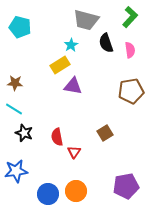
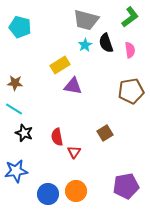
green L-shape: rotated 10 degrees clockwise
cyan star: moved 14 px right
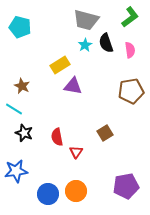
brown star: moved 7 px right, 3 px down; rotated 21 degrees clockwise
red triangle: moved 2 px right
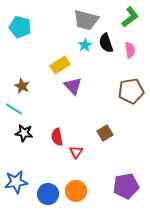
purple triangle: rotated 36 degrees clockwise
black star: rotated 12 degrees counterclockwise
blue star: moved 11 px down
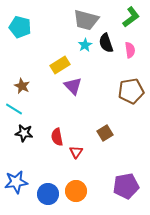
green L-shape: moved 1 px right
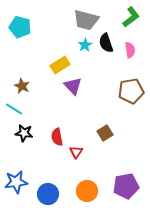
orange circle: moved 11 px right
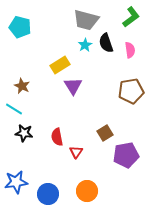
purple triangle: rotated 12 degrees clockwise
purple pentagon: moved 31 px up
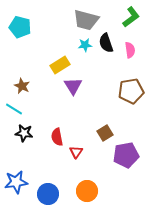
cyan star: rotated 24 degrees clockwise
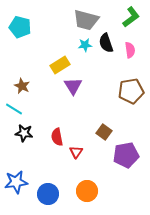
brown square: moved 1 px left, 1 px up; rotated 21 degrees counterclockwise
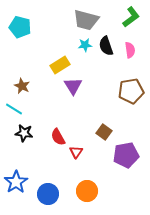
black semicircle: moved 3 px down
red semicircle: moved 1 px right; rotated 18 degrees counterclockwise
blue star: rotated 25 degrees counterclockwise
